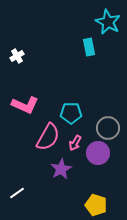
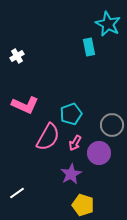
cyan star: moved 2 px down
cyan pentagon: moved 1 px down; rotated 20 degrees counterclockwise
gray circle: moved 4 px right, 3 px up
purple circle: moved 1 px right
purple star: moved 10 px right, 5 px down
yellow pentagon: moved 13 px left
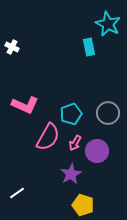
white cross: moved 5 px left, 9 px up; rotated 32 degrees counterclockwise
gray circle: moved 4 px left, 12 px up
purple circle: moved 2 px left, 2 px up
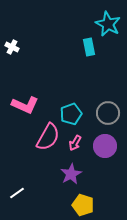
purple circle: moved 8 px right, 5 px up
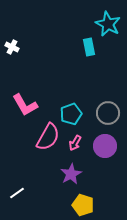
pink L-shape: rotated 36 degrees clockwise
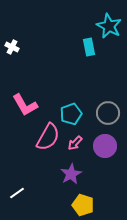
cyan star: moved 1 px right, 2 px down
pink arrow: rotated 14 degrees clockwise
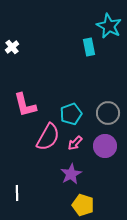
white cross: rotated 24 degrees clockwise
pink L-shape: rotated 16 degrees clockwise
white line: rotated 56 degrees counterclockwise
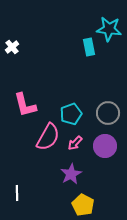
cyan star: moved 3 px down; rotated 20 degrees counterclockwise
yellow pentagon: rotated 10 degrees clockwise
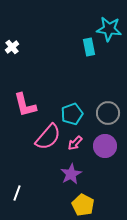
cyan pentagon: moved 1 px right
pink semicircle: rotated 12 degrees clockwise
white line: rotated 21 degrees clockwise
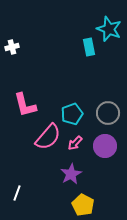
cyan star: rotated 15 degrees clockwise
white cross: rotated 24 degrees clockwise
